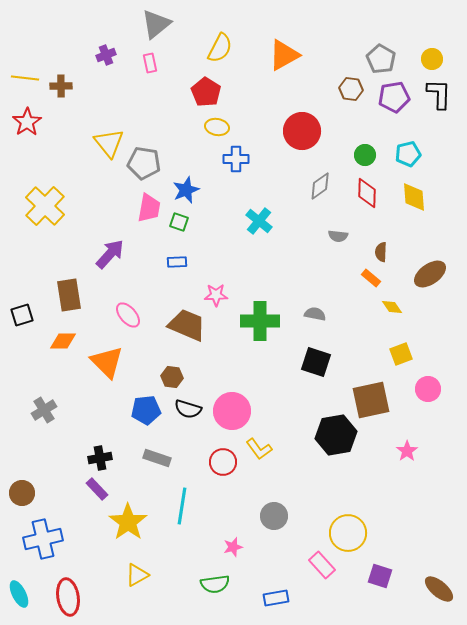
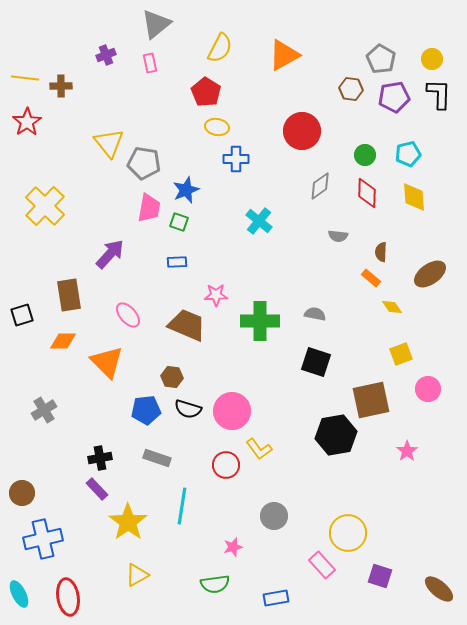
red circle at (223, 462): moved 3 px right, 3 px down
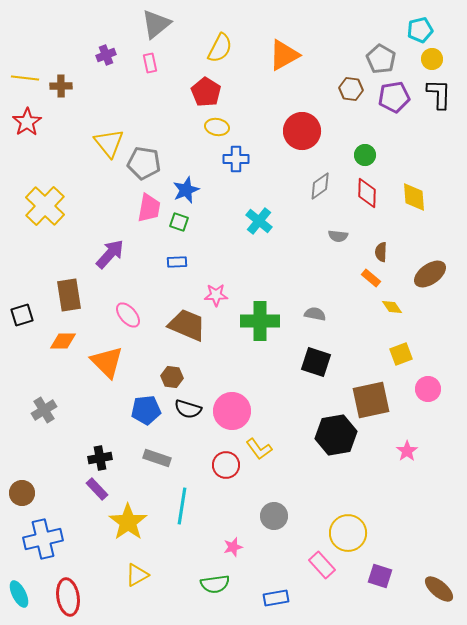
cyan pentagon at (408, 154): moved 12 px right, 124 px up
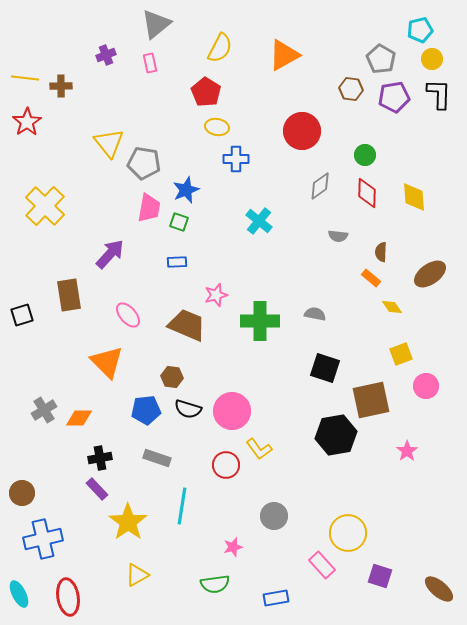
pink star at (216, 295): rotated 15 degrees counterclockwise
orange diamond at (63, 341): moved 16 px right, 77 px down
black square at (316, 362): moved 9 px right, 6 px down
pink circle at (428, 389): moved 2 px left, 3 px up
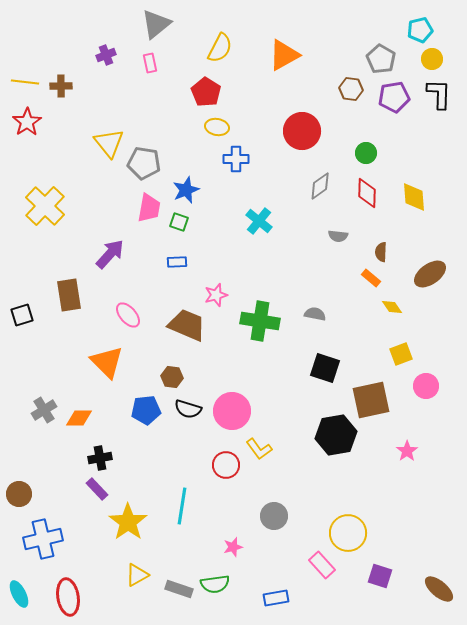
yellow line at (25, 78): moved 4 px down
green circle at (365, 155): moved 1 px right, 2 px up
green cross at (260, 321): rotated 9 degrees clockwise
gray rectangle at (157, 458): moved 22 px right, 131 px down
brown circle at (22, 493): moved 3 px left, 1 px down
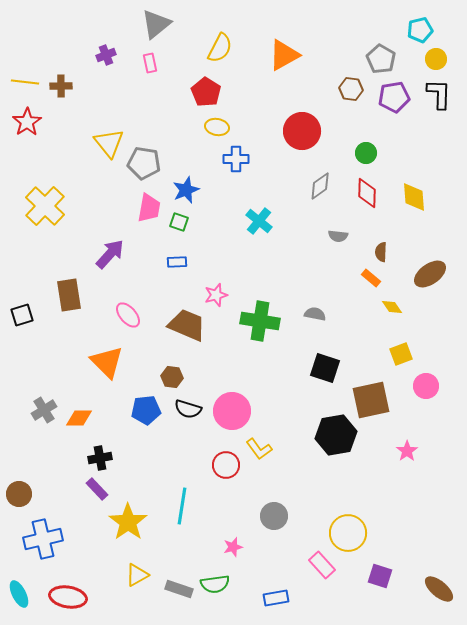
yellow circle at (432, 59): moved 4 px right
red ellipse at (68, 597): rotated 72 degrees counterclockwise
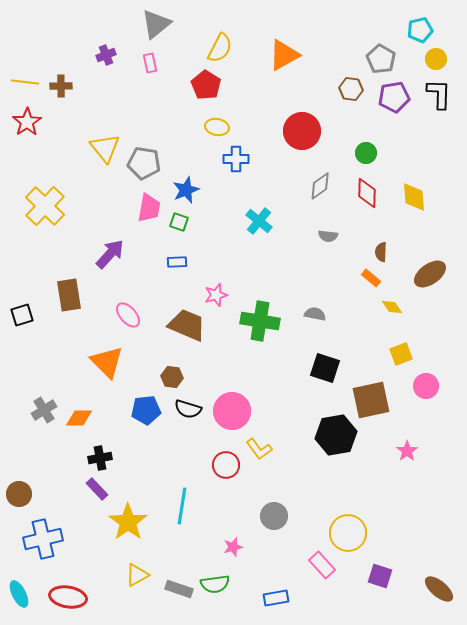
red pentagon at (206, 92): moved 7 px up
yellow triangle at (109, 143): moved 4 px left, 5 px down
gray semicircle at (338, 236): moved 10 px left
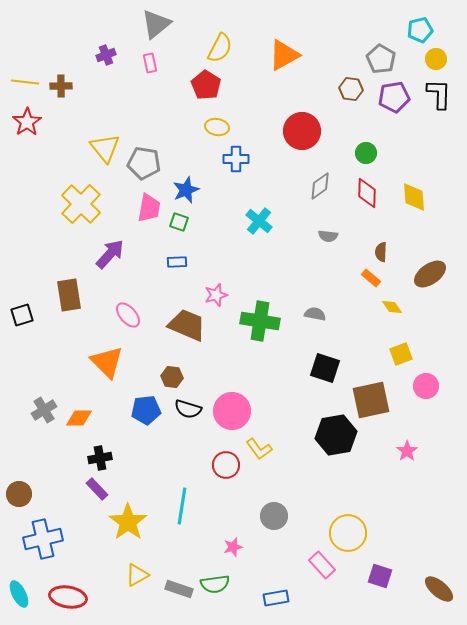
yellow cross at (45, 206): moved 36 px right, 2 px up
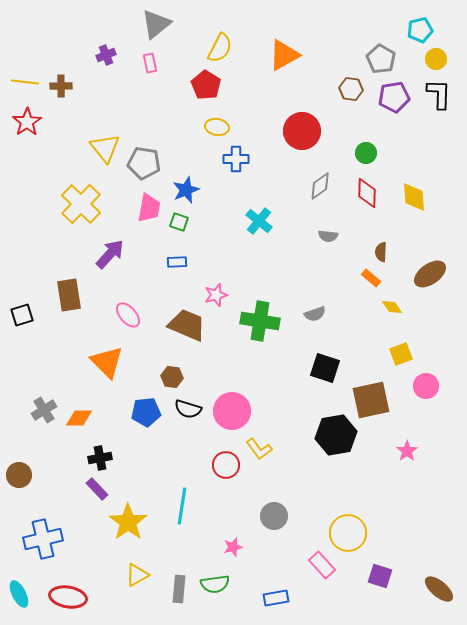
gray semicircle at (315, 314): rotated 150 degrees clockwise
blue pentagon at (146, 410): moved 2 px down
brown circle at (19, 494): moved 19 px up
gray rectangle at (179, 589): rotated 76 degrees clockwise
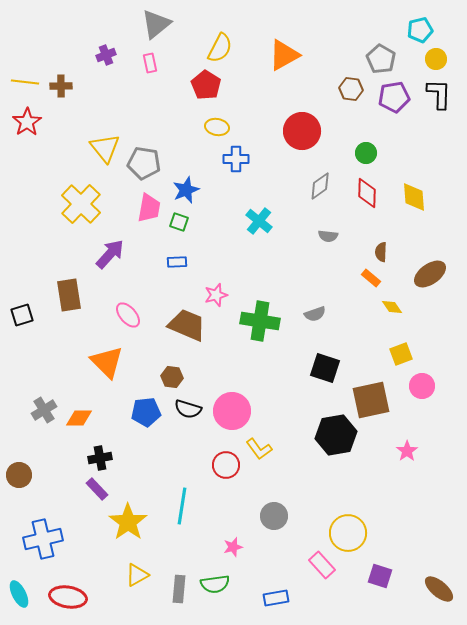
pink circle at (426, 386): moved 4 px left
